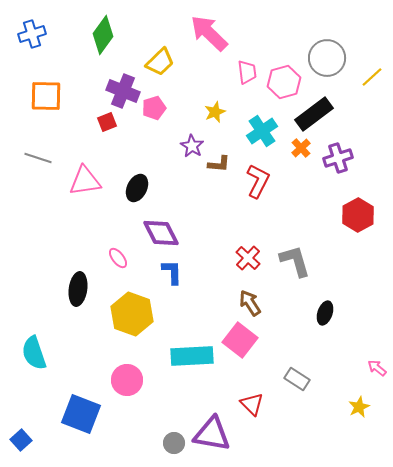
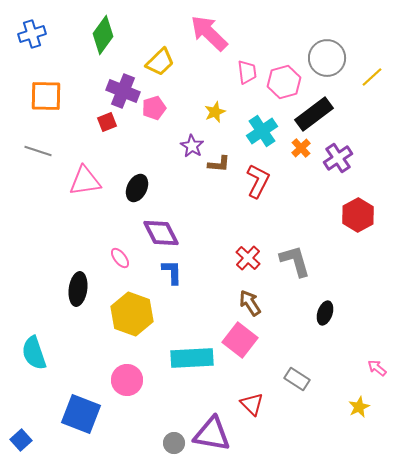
gray line at (38, 158): moved 7 px up
purple cross at (338, 158): rotated 16 degrees counterclockwise
pink ellipse at (118, 258): moved 2 px right
cyan rectangle at (192, 356): moved 2 px down
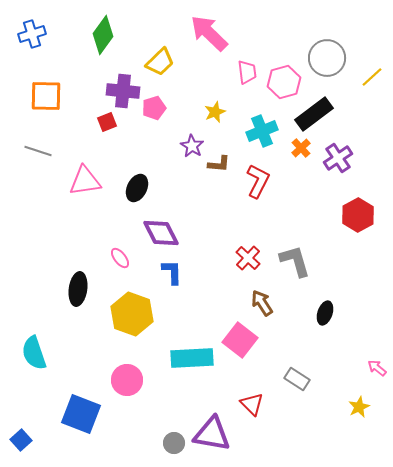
purple cross at (123, 91): rotated 16 degrees counterclockwise
cyan cross at (262, 131): rotated 12 degrees clockwise
brown arrow at (250, 303): moved 12 px right
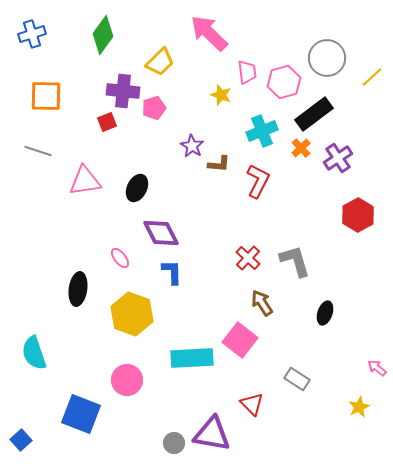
yellow star at (215, 112): moved 6 px right, 17 px up; rotated 30 degrees counterclockwise
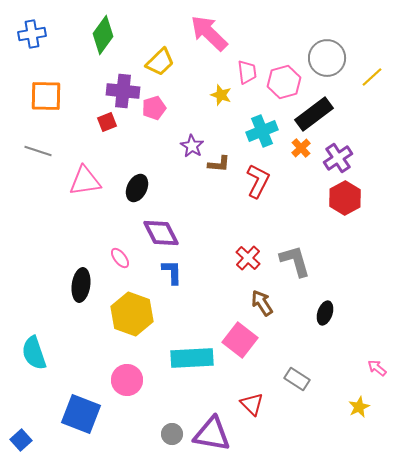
blue cross at (32, 34): rotated 8 degrees clockwise
red hexagon at (358, 215): moved 13 px left, 17 px up
black ellipse at (78, 289): moved 3 px right, 4 px up
gray circle at (174, 443): moved 2 px left, 9 px up
